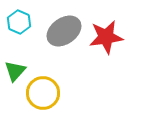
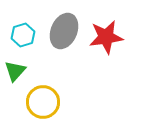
cyan hexagon: moved 4 px right, 13 px down; rotated 20 degrees clockwise
gray ellipse: rotated 32 degrees counterclockwise
yellow circle: moved 9 px down
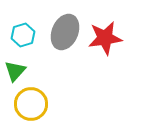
gray ellipse: moved 1 px right, 1 px down
red star: moved 1 px left, 1 px down
yellow circle: moved 12 px left, 2 px down
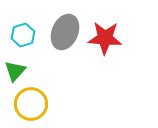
red star: rotated 12 degrees clockwise
